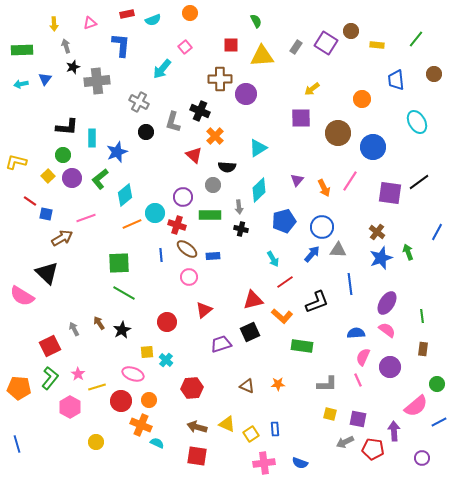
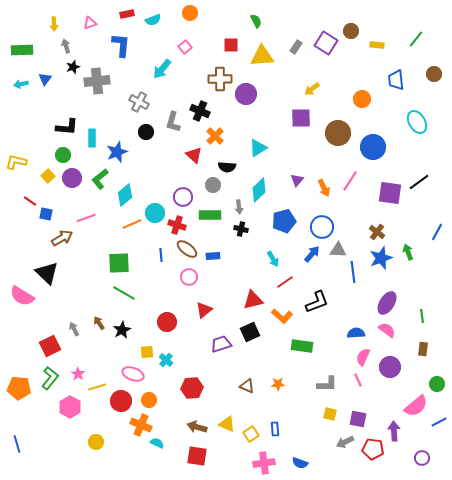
blue line at (350, 284): moved 3 px right, 12 px up
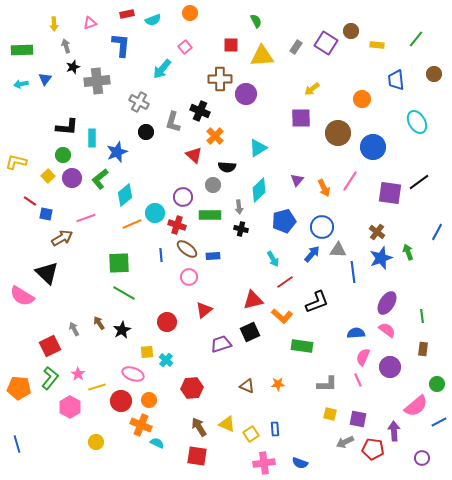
brown arrow at (197, 427): moved 2 px right; rotated 42 degrees clockwise
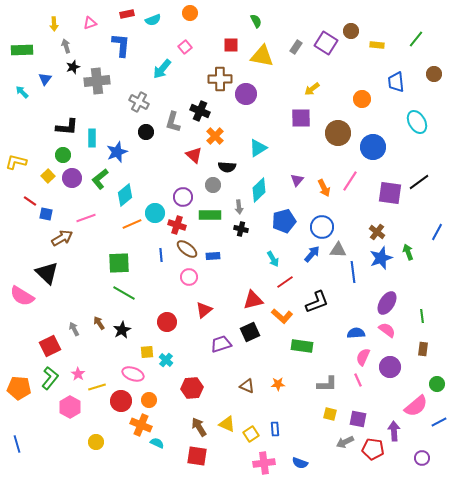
yellow triangle at (262, 56): rotated 15 degrees clockwise
blue trapezoid at (396, 80): moved 2 px down
cyan arrow at (21, 84): moved 1 px right, 8 px down; rotated 56 degrees clockwise
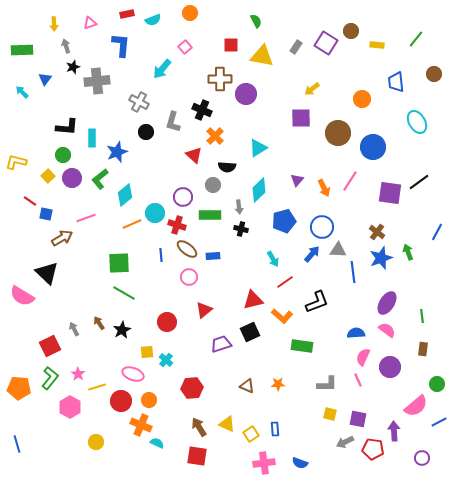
black cross at (200, 111): moved 2 px right, 1 px up
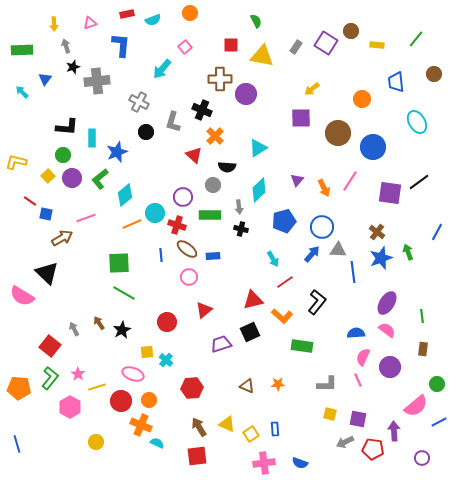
black L-shape at (317, 302): rotated 30 degrees counterclockwise
red square at (50, 346): rotated 25 degrees counterclockwise
red square at (197, 456): rotated 15 degrees counterclockwise
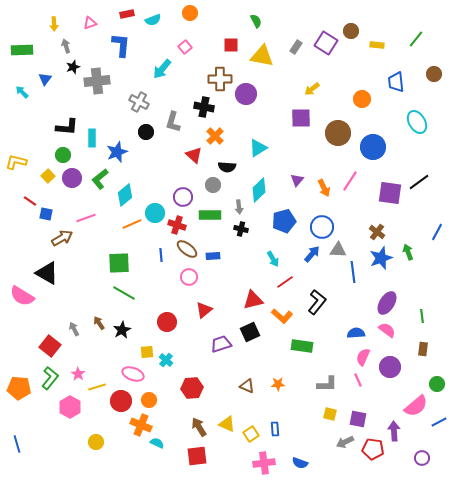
black cross at (202, 110): moved 2 px right, 3 px up; rotated 12 degrees counterclockwise
black triangle at (47, 273): rotated 15 degrees counterclockwise
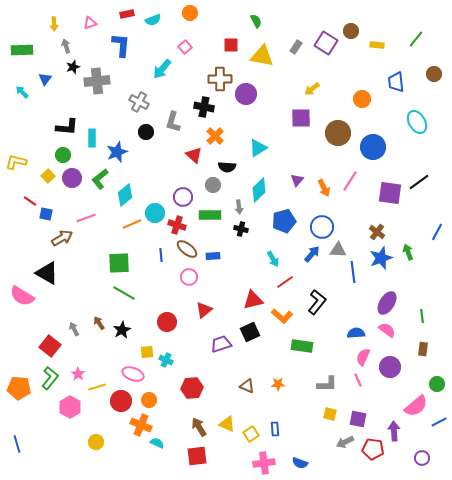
cyan cross at (166, 360): rotated 16 degrees counterclockwise
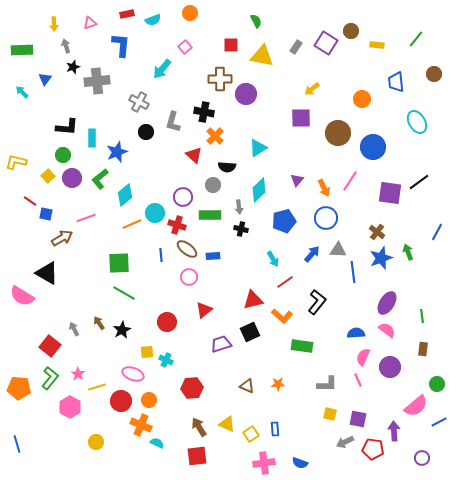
black cross at (204, 107): moved 5 px down
blue circle at (322, 227): moved 4 px right, 9 px up
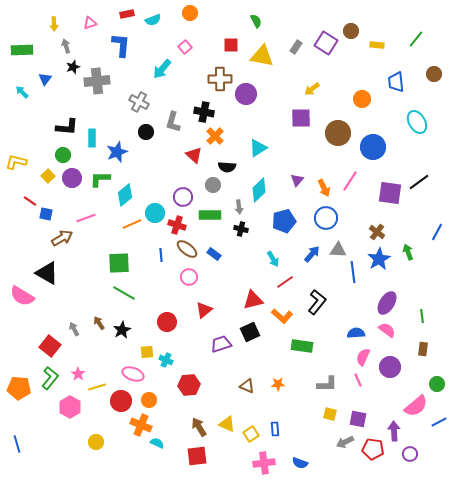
green L-shape at (100, 179): rotated 40 degrees clockwise
blue rectangle at (213, 256): moved 1 px right, 2 px up; rotated 40 degrees clockwise
blue star at (381, 258): moved 2 px left, 1 px down; rotated 10 degrees counterclockwise
red hexagon at (192, 388): moved 3 px left, 3 px up
purple circle at (422, 458): moved 12 px left, 4 px up
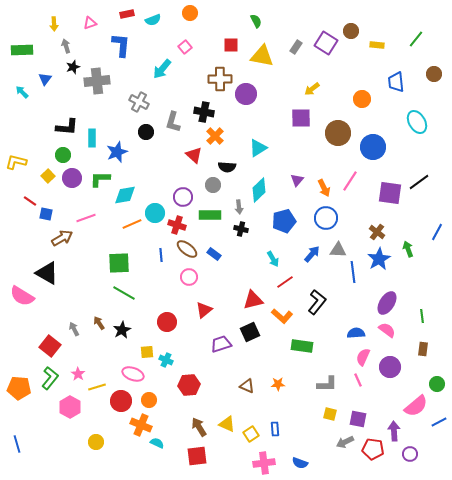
cyan diamond at (125, 195): rotated 30 degrees clockwise
green arrow at (408, 252): moved 3 px up
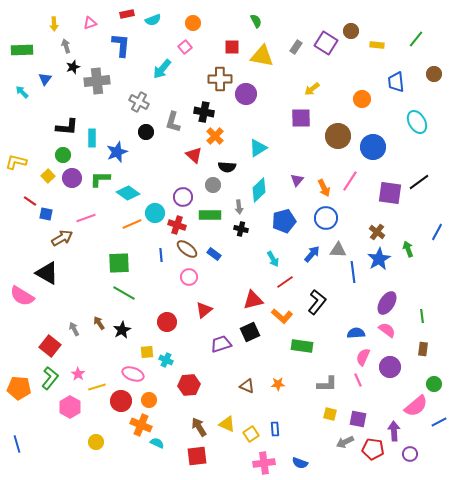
orange circle at (190, 13): moved 3 px right, 10 px down
red square at (231, 45): moved 1 px right, 2 px down
brown circle at (338, 133): moved 3 px down
cyan diamond at (125, 195): moved 3 px right, 2 px up; rotated 45 degrees clockwise
green circle at (437, 384): moved 3 px left
